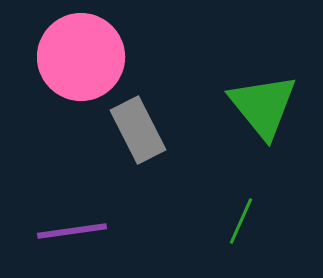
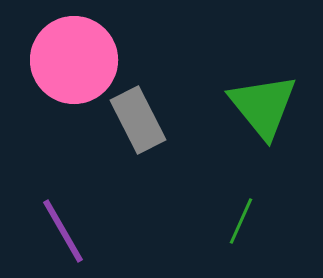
pink circle: moved 7 px left, 3 px down
gray rectangle: moved 10 px up
purple line: moved 9 px left; rotated 68 degrees clockwise
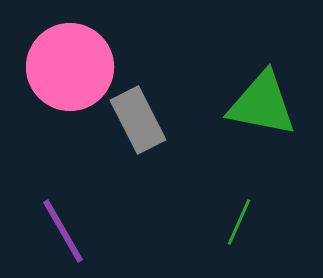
pink circle: moved 4 px left, 7 px down
green triangle: moved 1 px left, 2 px up; rotated 40 degrees counterclockwise
green line: moved 2 px left, 1 px down
